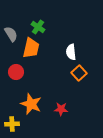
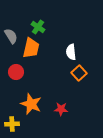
gray semicircle: moved 2 px down
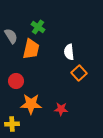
orange trapezoid: moved 1 px down
white semicircle: moved 2 px left
red circle: moved 9 px down
orange star: rotated 20 degrees counterclockwise
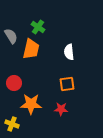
orange square: moved 12 px left, 11 px down; rotated 35 degrees clockwise
red circle: moved 2 px left, 2 px down
yellow cross: rotated 24 degrees clockwise
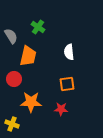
orange trapezoid: moved 3 px left, 7 px down
red circle: moved 4 px up
orange star: moved 2 px up
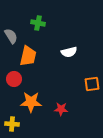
green cross: moved 4 px up; rotated 24 degrees counterclockwise
white semicircle: rotated 98 degrees counterclockwise
orange square: moved 25 px right
yellow cross: rotated 16 degrees counterclockwise
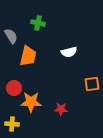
red circle: moved 9 px down
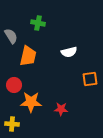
orange square: moved 2 px left, 5 px up
red circle: moved 3 px up
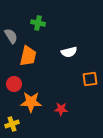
red circle: moved 1 px up
yellow cross: rotated 24 degrees counterclockwise
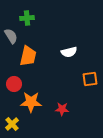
green cross: moved 11 px left, 5 px up; rotated 16 degrees counterclockwise
red star: moved 1 px right
yellow cross: rotated 24 degrees counterclockwise
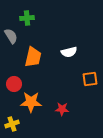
orange trapezoid: moved 5 px right, 1 px down
yellow cross: rotated 24 degrees clockwise
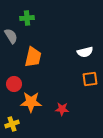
white semicircle: moved 16 px right
